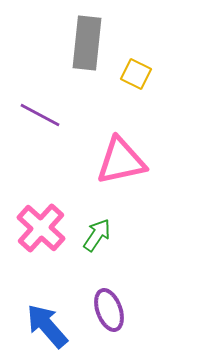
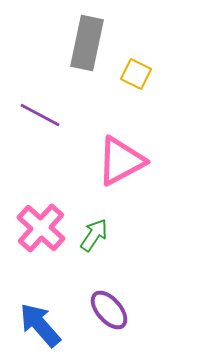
gray rectangle: rotated 6 degrees clockwise
pink triangle: rotated 16 degrees counterclockwise
green arrow: moved 3 px left
purple ellipse: rotated 21 degrees counterclockwise
blue arrow: moved 7 px left, 1 px up
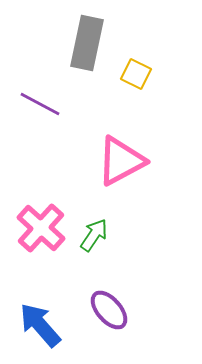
purple line: moved 11 px up
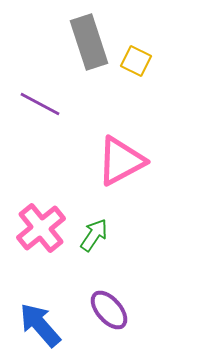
gray rectangle: moved 2 px right, 1 px up; rotated 30 degrees counterclockwise
yellow square: moved 13 px up
pink cross: rotated 9 degrees clockwise
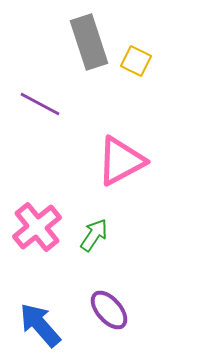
pink cross: moved 4 px left, 1 px up
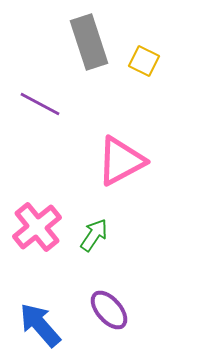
yellow square: moved 8 px right
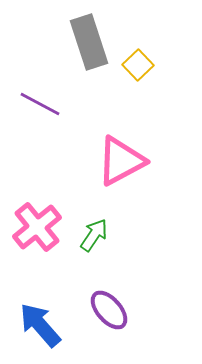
yellow square: moved 6 px left, 4 px down; rotated 20 degrees clockwise
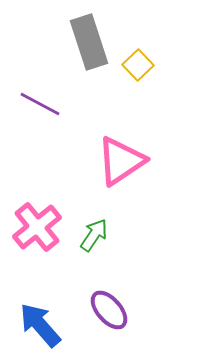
pink triangle: rotated 6 degrees counterclockwise
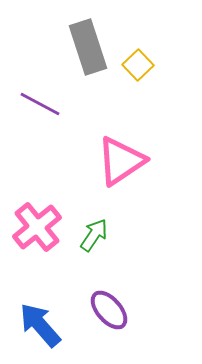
gray rectangle: moved 1 px left, 5 px down
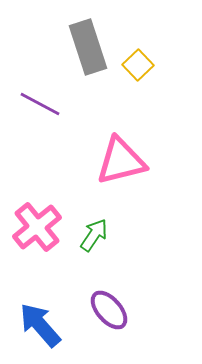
pink triangle: rotated 20 degrees clockwise
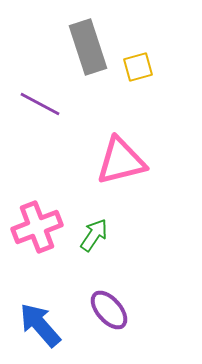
yellow square: moved 2 px down; rotated 28 degrees clockwise
pink cross: rotated 18 degrees clockwise
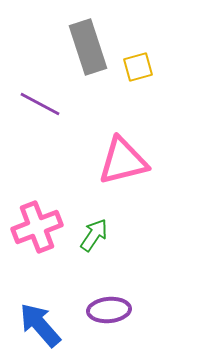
pink triangle: moved 2 px right
purple ellipse: rotated 54 degrees counterclockwise
